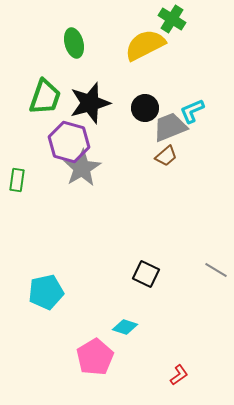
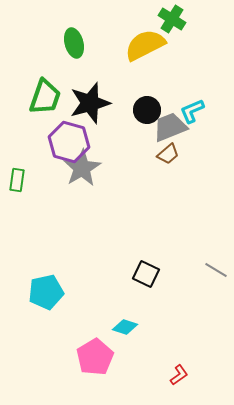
black circle: moved 2 px right, 2 px down
brown trapezoid: moved 2 px right, 2 px up
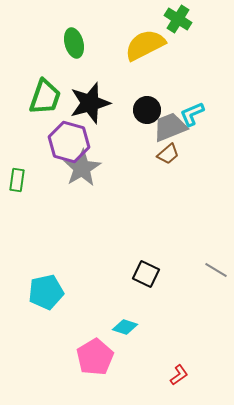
green cross: moved 6 px right
cyan L-shape: moved 3 px down
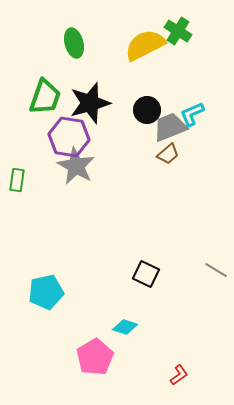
green cross: moved 12 px down
purple hexagon: moved 5 px up; rotated 6 degrees counterclockwise
gray star: moved 6 px left, 2 px up; rotated 12 degrees counterclockwise
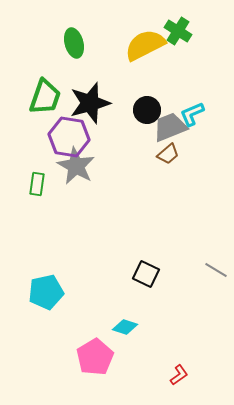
green rectangle: moved 20 px right, 4 px down
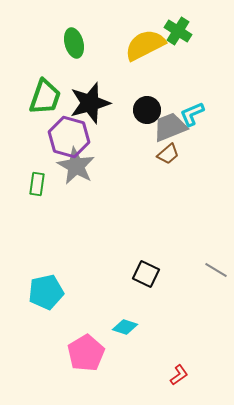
purple hexagon: rotated 6 degrees clockwise
pink pentagon: moved 9 px left, 4 px up
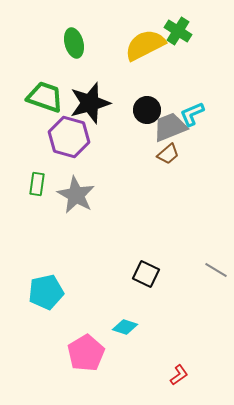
green trapezoid: rotated 90 degrees counterclockwise
gray star: moved 29 px down
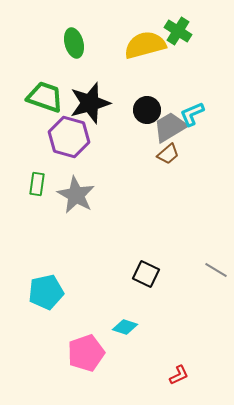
yellow semicircle: rotated 12 degrees clockwise
gray trapezoid: rotated 9 degrees counterclockwise
pink pentagon: rotated 12 degrees clockwise
red L-shape: rotated 10 degrees clockwise
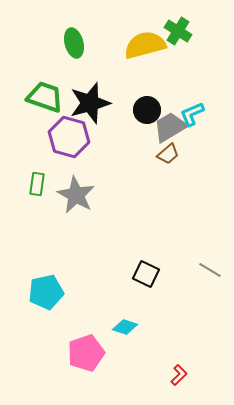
gray line: moved 6 px left
red L-shape: rotated 20 degrees counterclockwise
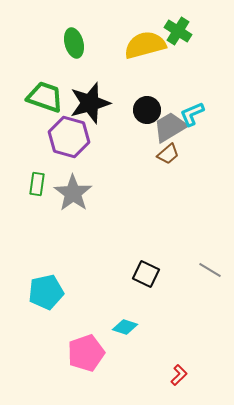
gray star: moved 3 px left, 2 px up; rotated 6 degrees clockwise
